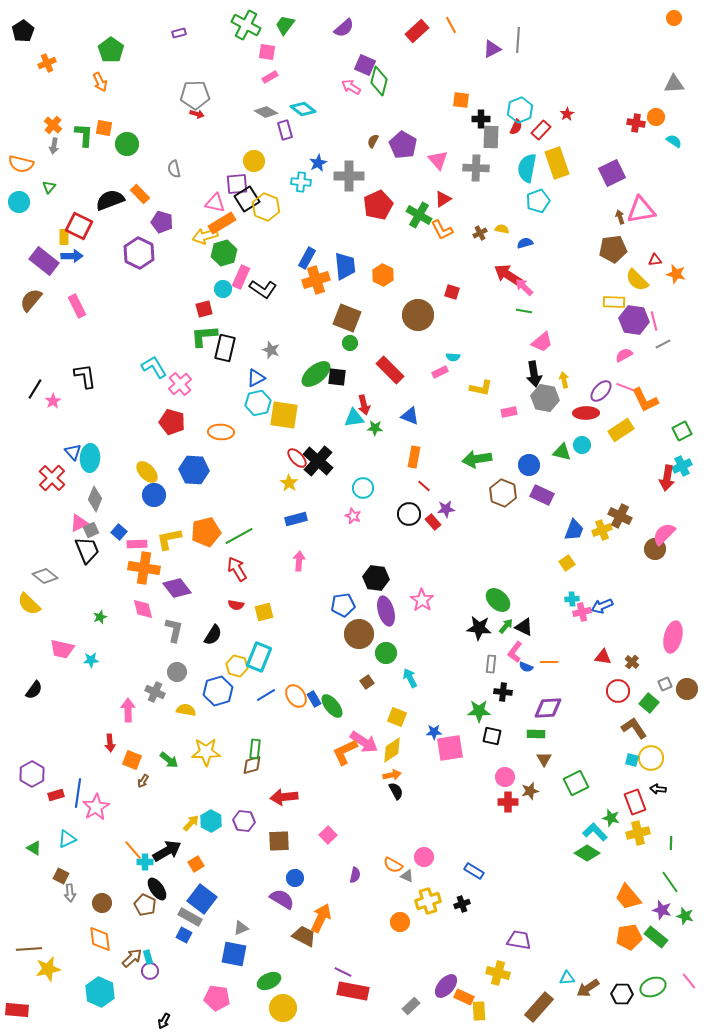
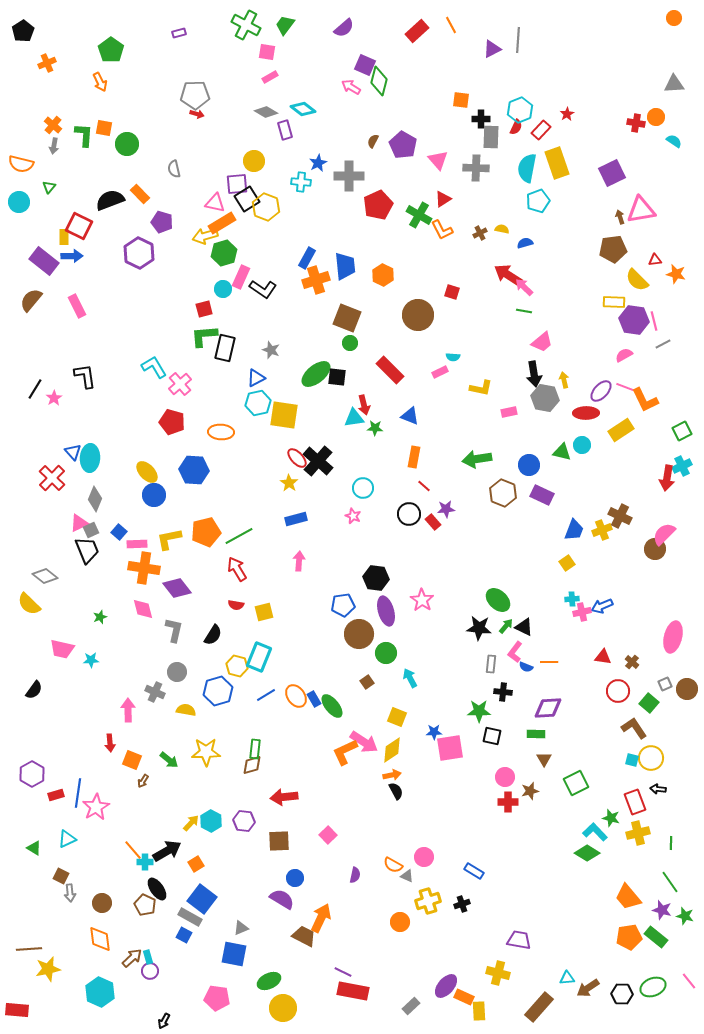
pink star at (53, 401): moved 1 px right, 3 px up
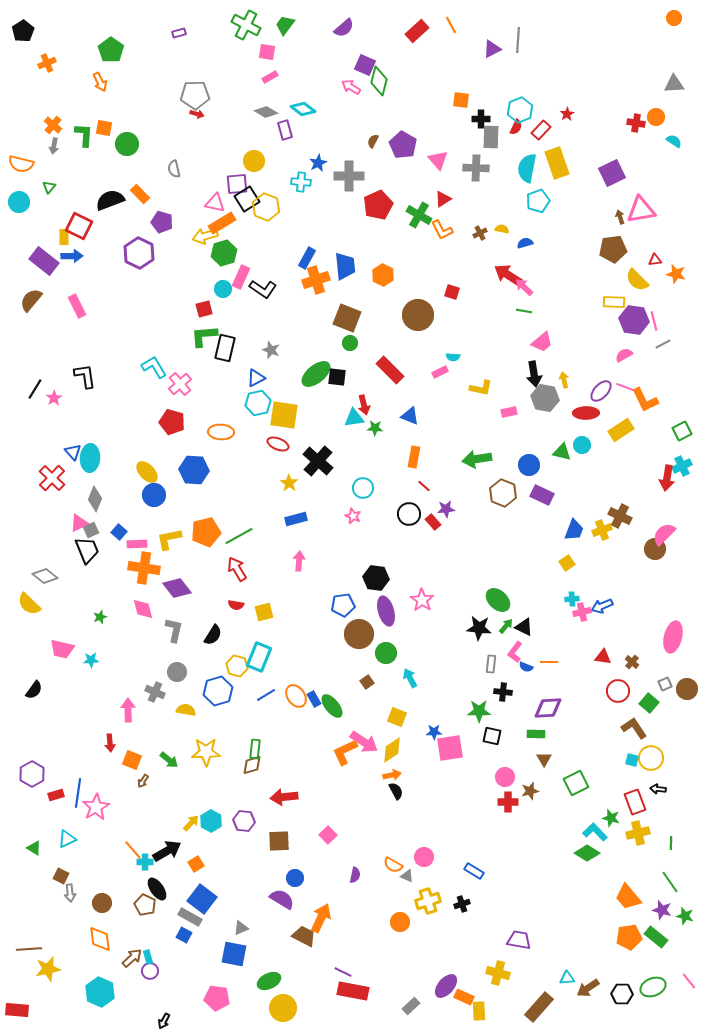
red ellipse at (297, 458): moved 19 px left, 14 px up; rotated 25 degrees counterclockwise
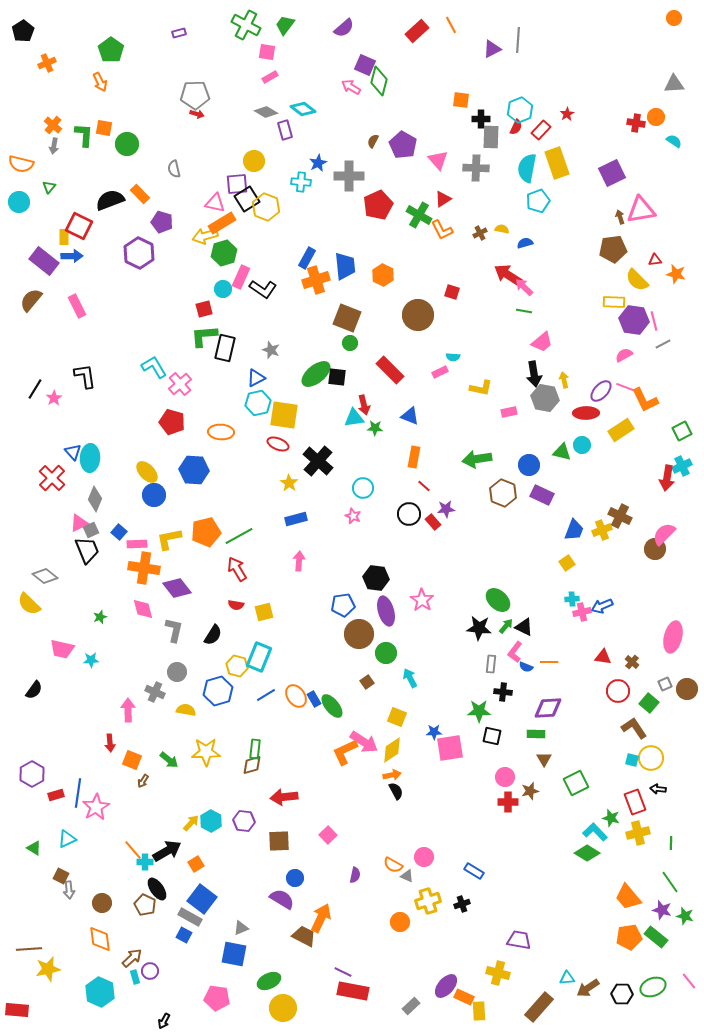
gray arrow at (70, 893): moved 1 px left, 3 px up
cyan rectangle at (148, 957): moved 13 px left, 20 px down
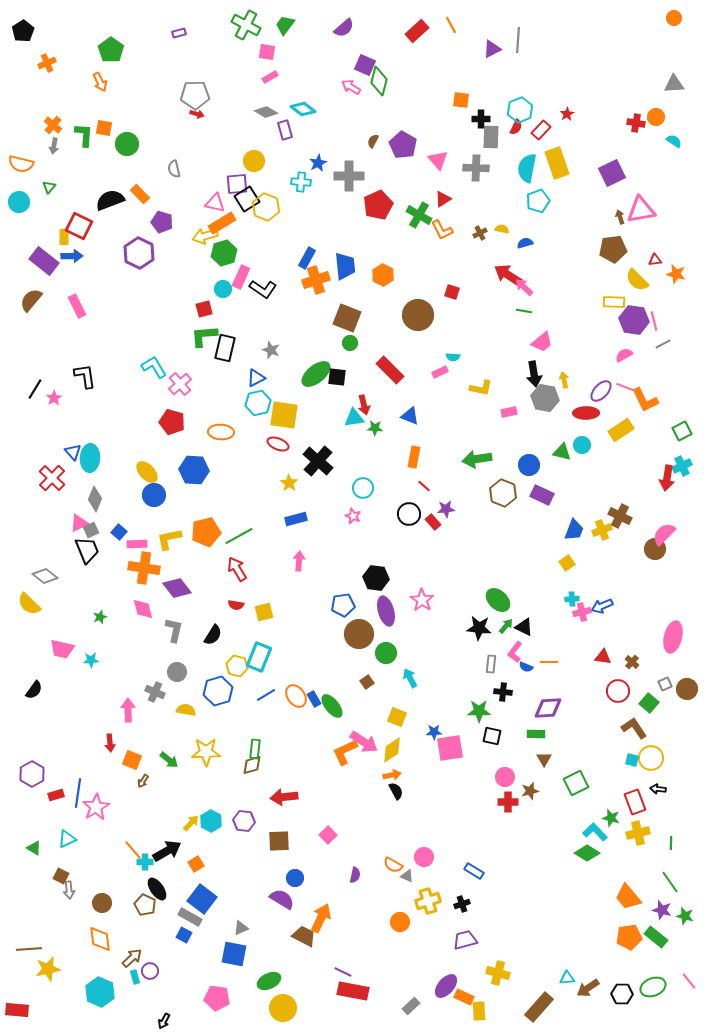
purple trapezoid at (519, 940): moved 54 px left; rotated 25 degrees counterclockwise
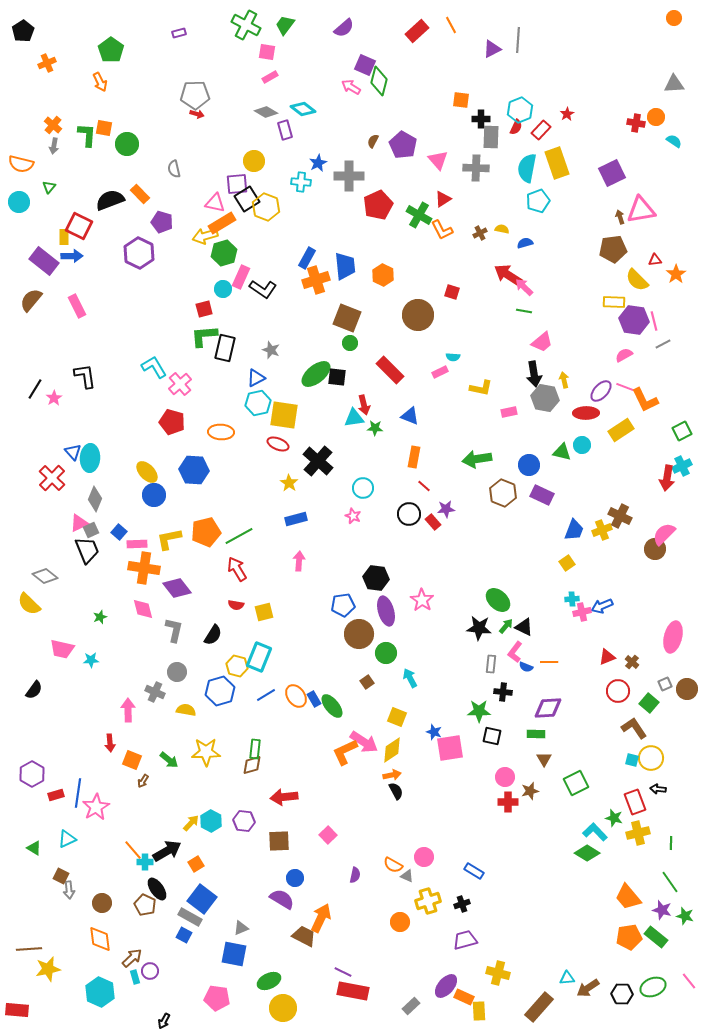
green L-shape at (84, 135): moved 3 px right
orange star at (676, 274): rotated 24 degrees clockwise
red triangle at (603, 657): moved 4 px right; rotated 30 degrees counterclockwise
blue hexagon at (218, 691): moved 2 px right
blue star at (434, 732): rotated 21 degrees clockwise
green star at (611, 818): moved 3 px right
